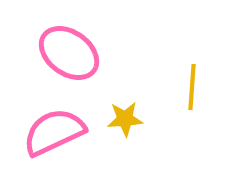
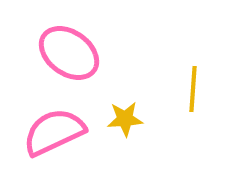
yellow line: moved 1 px right, 2 px down
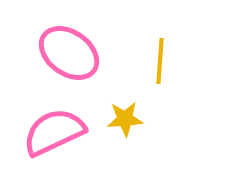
yellow line: moved 33 px left, 28 px up
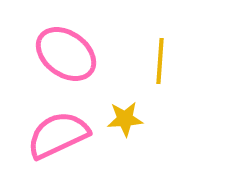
pink ellipse: moved 3 px left, 1 px down
pink semicircle: moved 4 px right, 3 px down
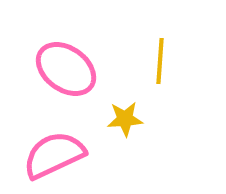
pink ellipse: moved 15 px down
pink semicircle: moved 4 px left, 20 px down
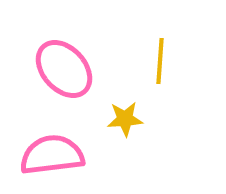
pink ellipse: moved 2 px left; rotated 12 degrees clockwise
pink semicircle: moved 2 px left; rotated 18 degrees clockwise
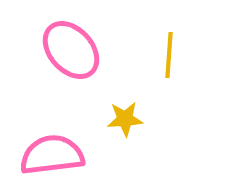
yellow line: moved 9 px right, 6 px up
pink ellipse: moved 7 px right, 19 px up
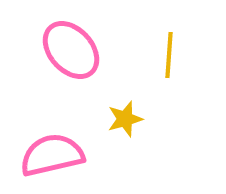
yellow star: rotated 12 degrees counterclockwise
pink semicircle: rotated 6 degrees counterclockwise
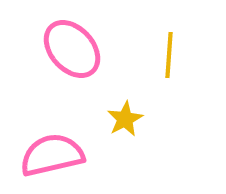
pink ellipse: moved 1 px right, 1 px up
yellow star: rotated 12 degrees counterclockwise
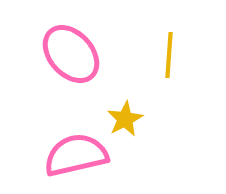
pink ellipse: moved 1 px left, 5 px down
pink semicircle: moved 24 px right
